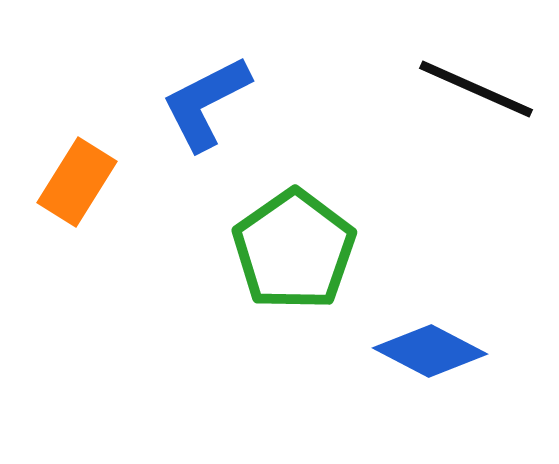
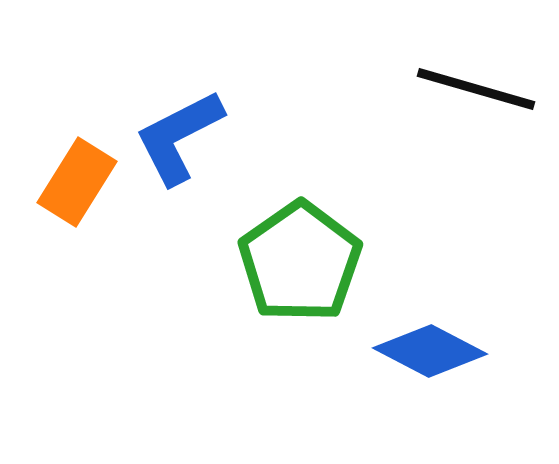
black line: rotated 8 degrees counterclockwise
blue L-shape: moved 27 px left, 34 px down
green pentagon: moved 6 px right, 12 px down
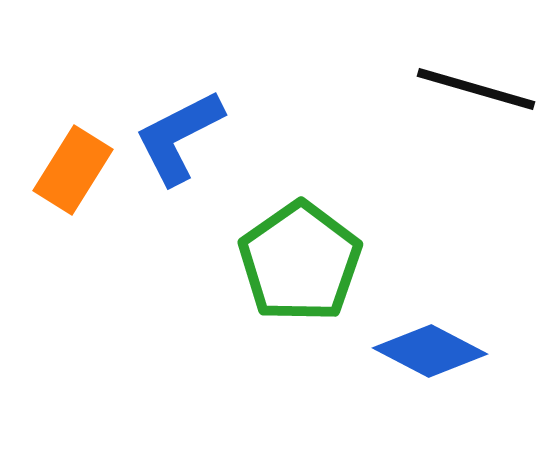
orange rectangle: moved 4 px left, 12 px up
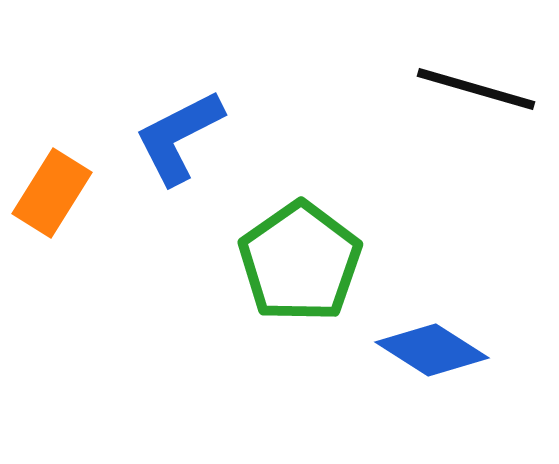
orange rectangle: moved 21 px left, 23 px down
blue diamond: moved 2 px right, 1 px up; rotated 5 degrees clockwise
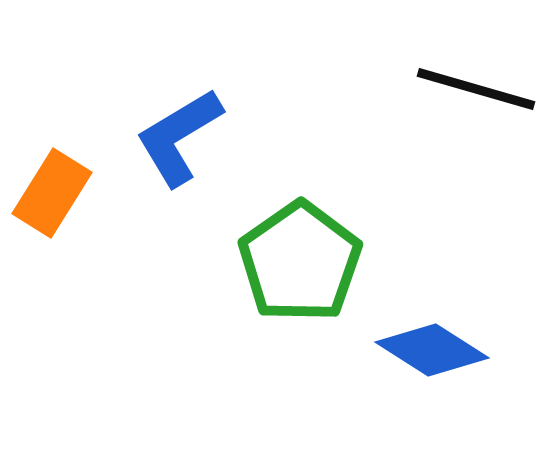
blue L-shape: rotated 4 degrees counterclockwise
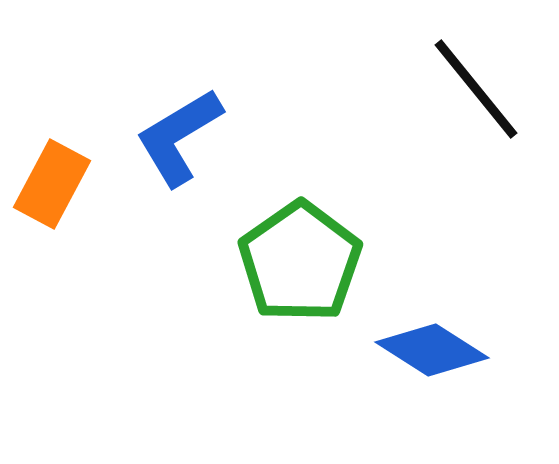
black line: rotated 35 degrees clockwise
orange rectangle: moved 9 px up; rotated 4 degrees counterclockwise
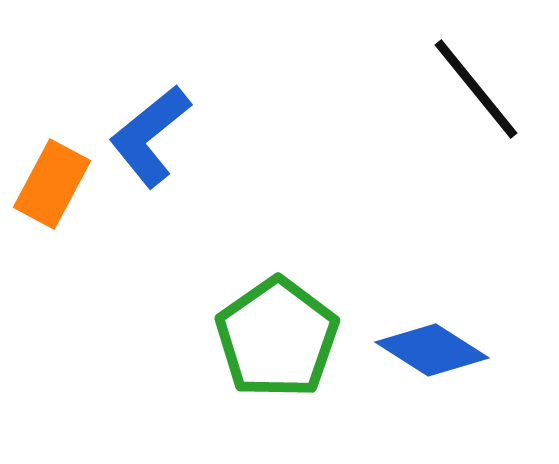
blue L-shape: moved 29 px left, 1 px up; rotated 8 degrees counterclockwise
green pentagon: moved 23 px left, 76 px down
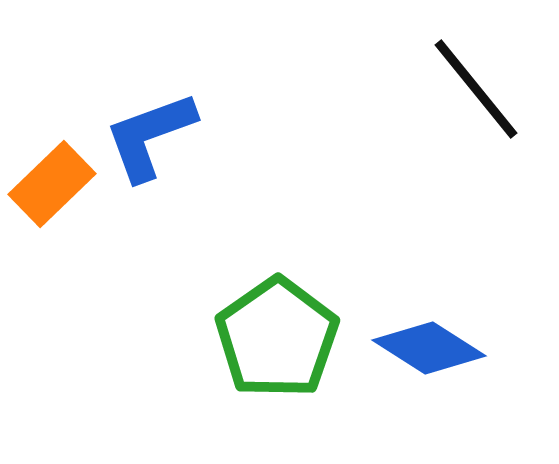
blue L-shape: rotated 19 degrees clockwise
orange rectangle: rotated 18 degrees clockwise
blue diamond: moved 3 px left, 2 px up
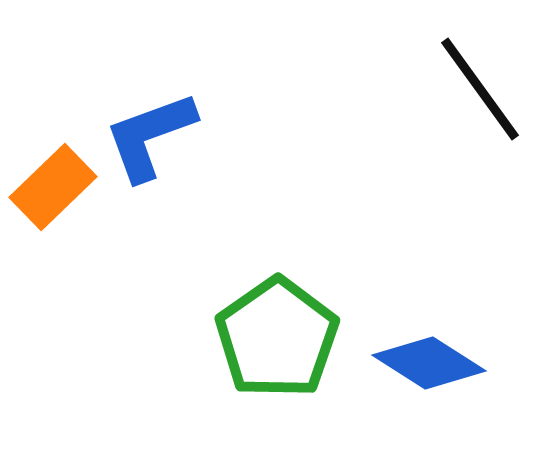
black line: moved 4 px right; rotated 3 degrees clockwise
orange rectangle: moved 1 px right, 3 px down
blue diamond: moved 15 px down
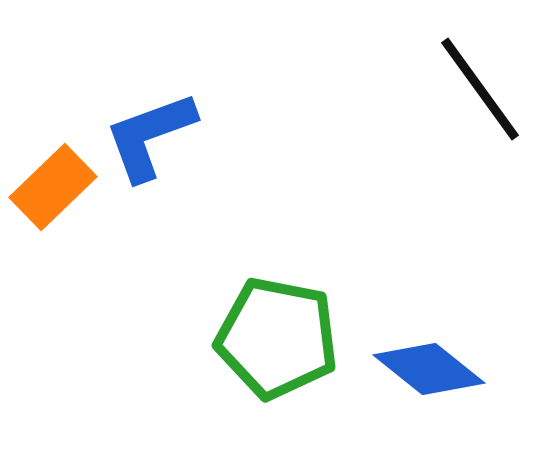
green pentagon: rotated 26 degrees counterclockwise
blue diamond: moved 6 px down; rotated 6 degrees clockwise
